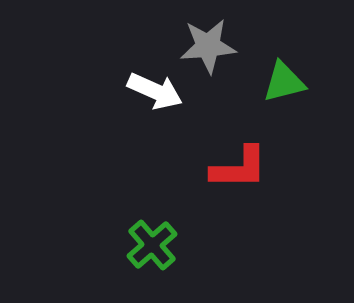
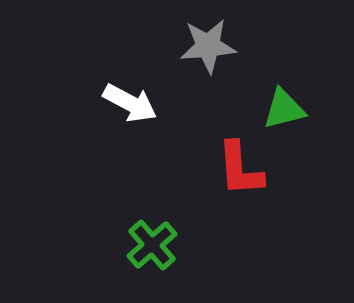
green triangle: moved 27 px down
white arrow: moved 25 px left, 12 px down; rotated 4 degrees clockwise
red L-shape: moved 1 px right, 1 px down; rotated 86 degrees clockwise
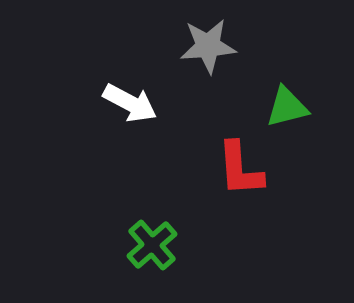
green triangle: moved 3 px right, 2 px up
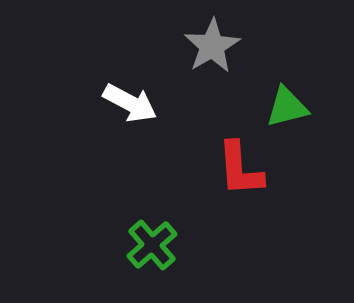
gray star: moved 4 px right; rotated 26 degrees counterclockwise
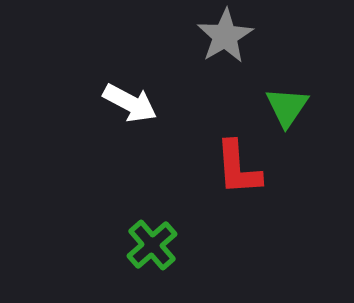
gray star: moved 13 px right, 10 px up
green triangle: rotated 42 degrees counterclockwise
red L-shape: moved 2 px left, 1 px up
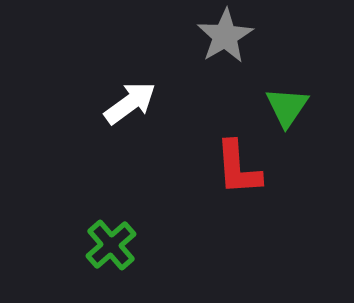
white arrow: rotated 64 degrees counterclockwise
green cross: moved 41 px left
